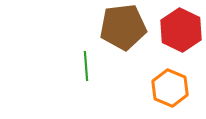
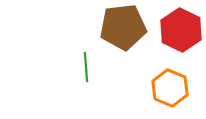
green line: moved 1 px down
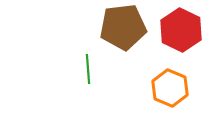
green line: moved 2 px right, 2 px down
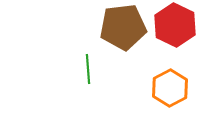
red hexagon: moved 6 px left, 5 px up
orange hexagon: rotated 9 degrees clockwise
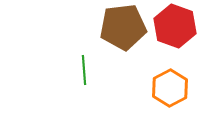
red hexagon: moved 1 px down; rotated 6 degrees counterclockwise
green line: moved 4 px left, 1 px down
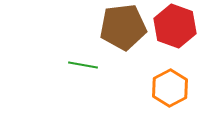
green line: moved 1 px left, 5 px up; rotated 76 degrees counterclockwise
